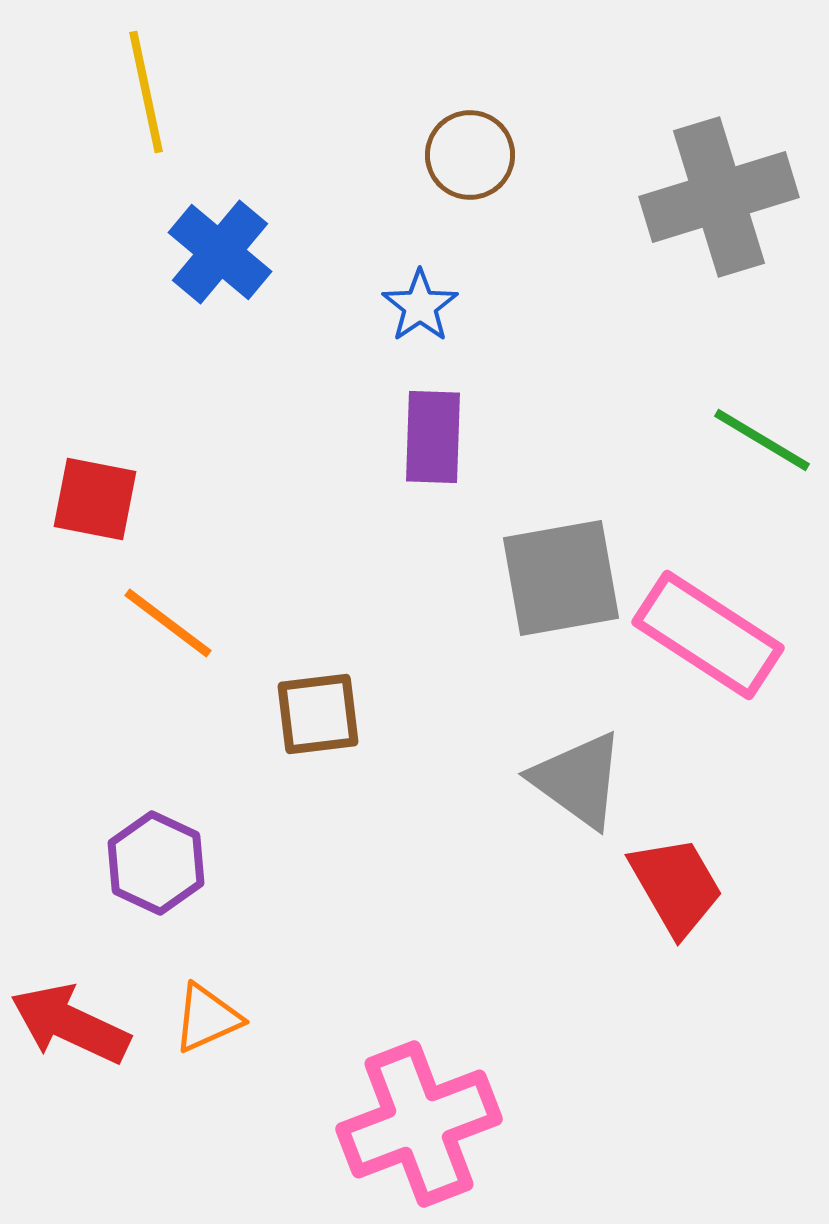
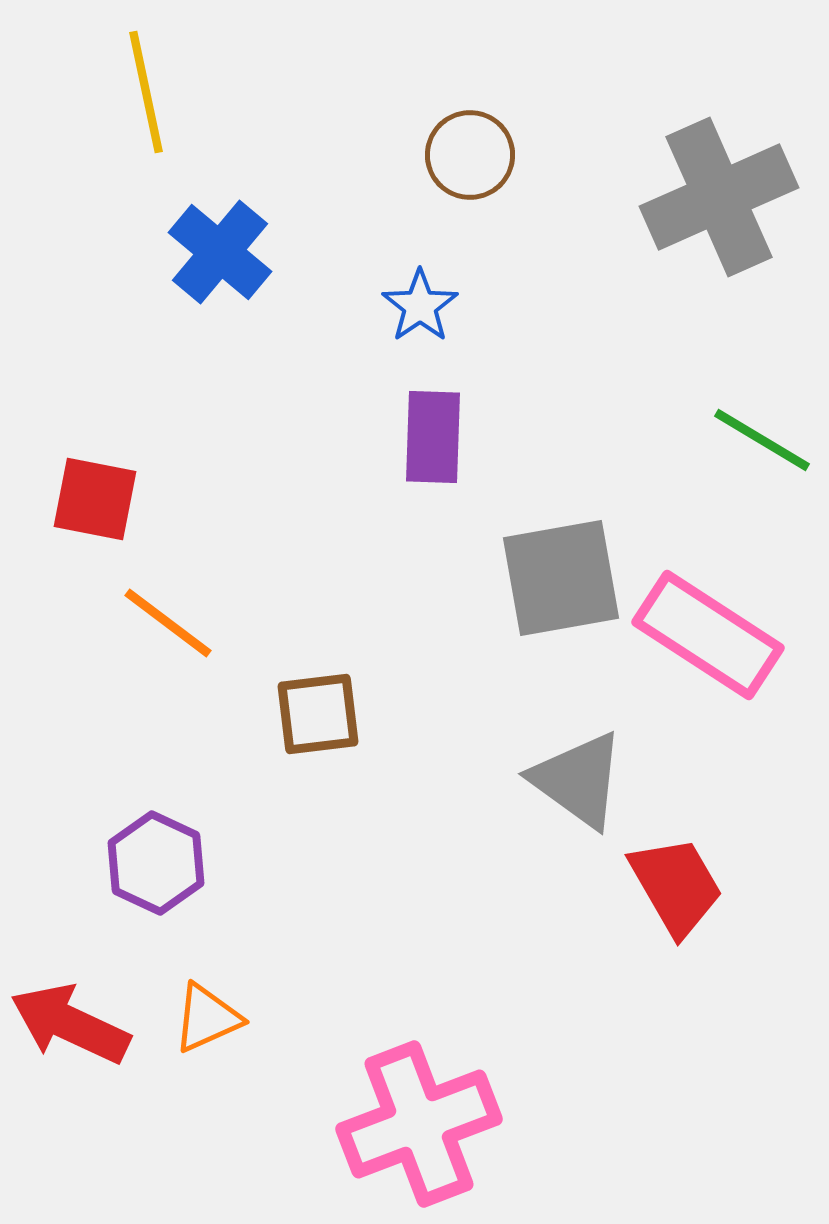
gray cross: rotated 7 degrees counterclockwise
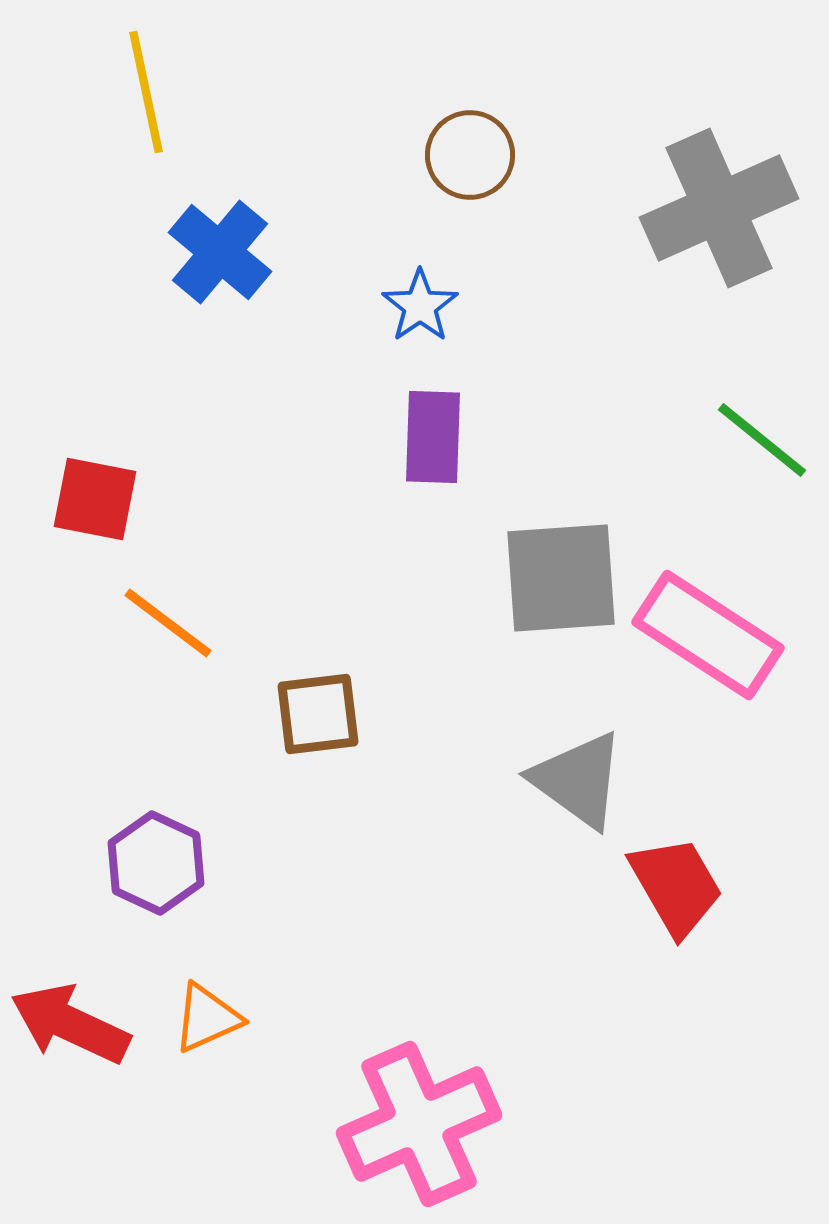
gray cross: moved 11 px down
green line: rotated 8 degrees clockwise
gray square: rotated 6 degrees clockwise
pink cross: rotated 3 degrees counterclockwise
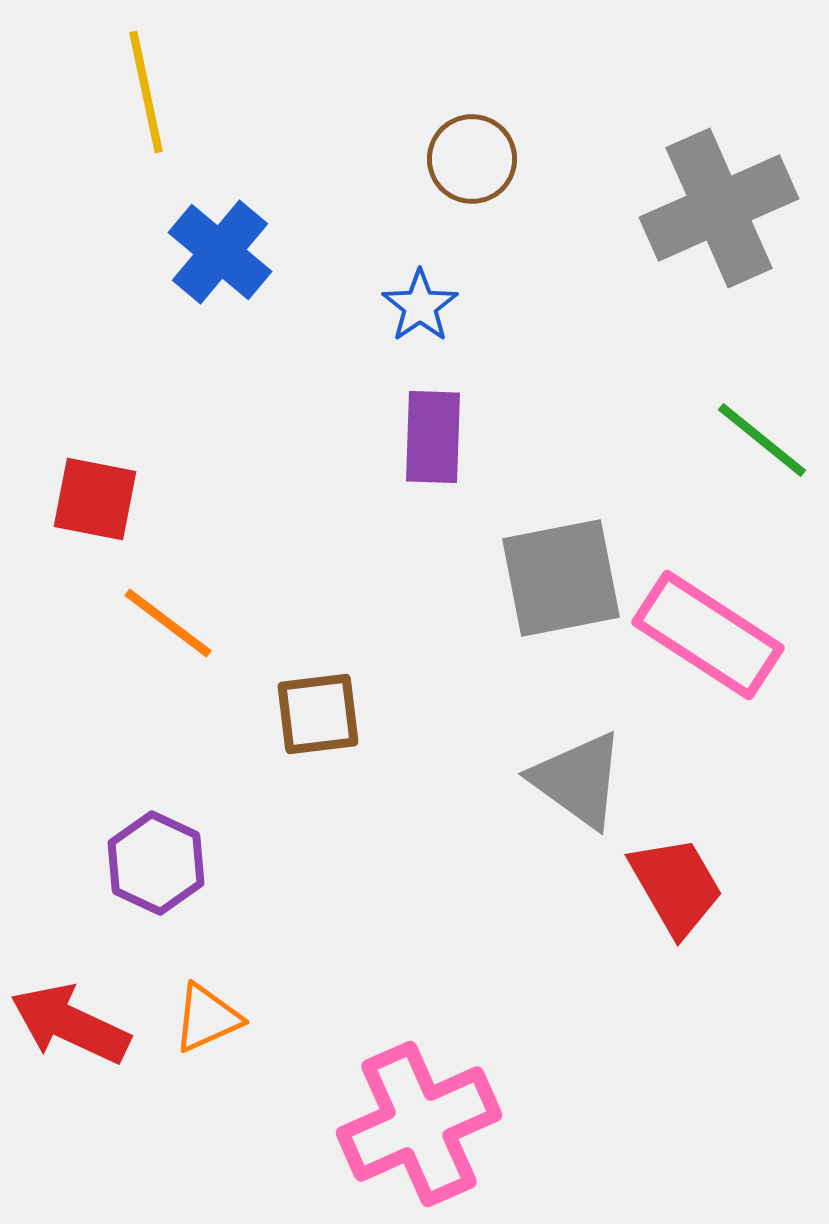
brown circle: moved 2 px right, 4 px down
gray square: rotated 7 degrees counterclockwise
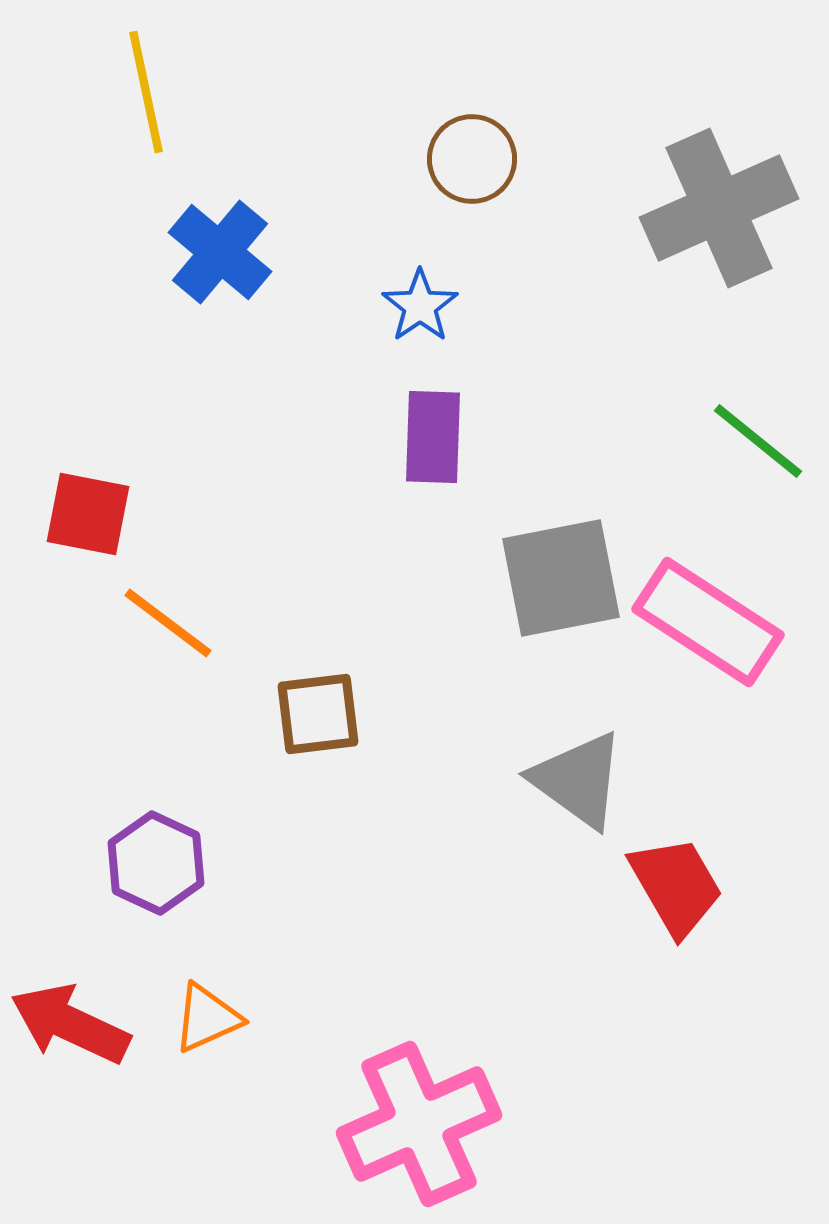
green line: moved 4 px left, 1 px down
red square: moved 7 px left, 15 px down
pink rectangle: moved 13 px up
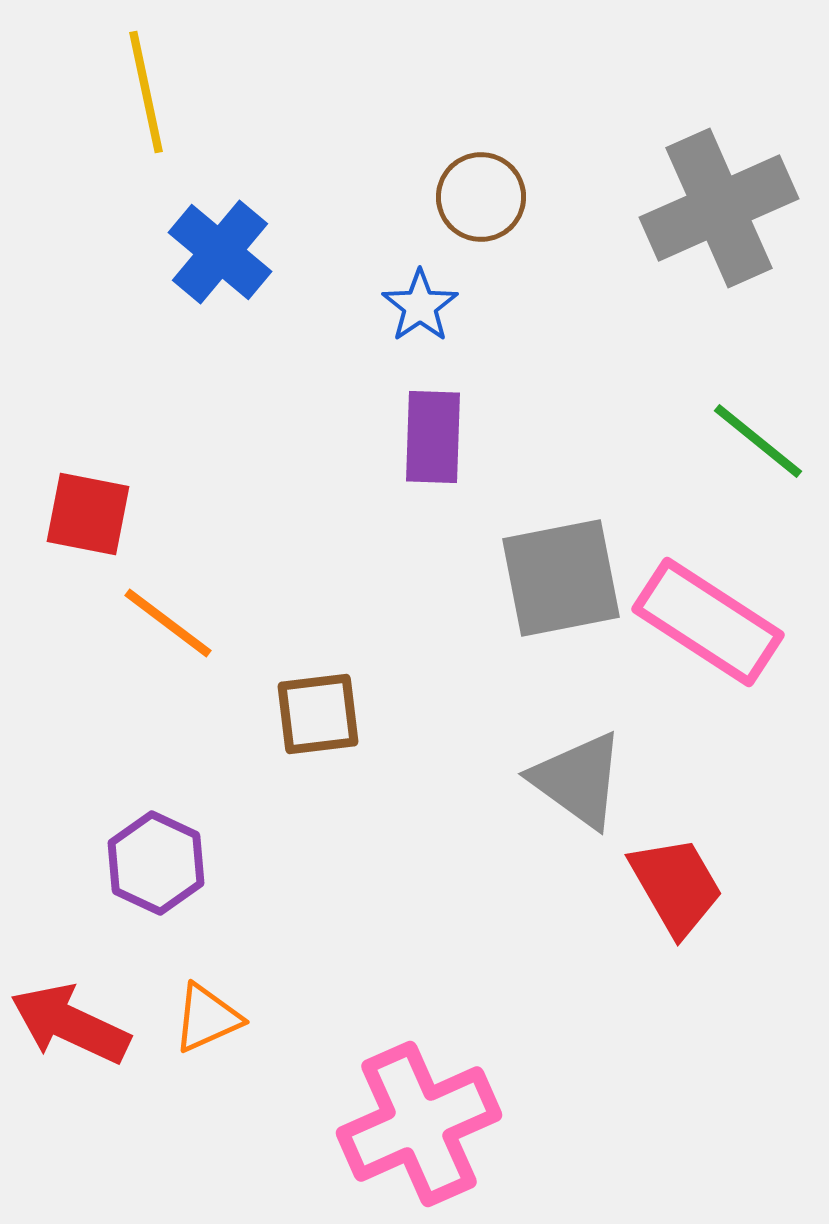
brown circle: moved 9 px right, 38 px down
